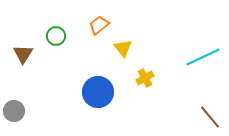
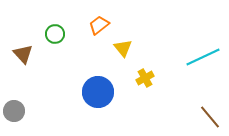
green circle: moved 1 px left, 2 px up
brown triangle: rotated 15 degrees counterclockwise
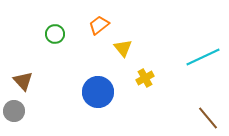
brown triangle: moved 27 px down
brown line: moved 2 px left, 1 px down
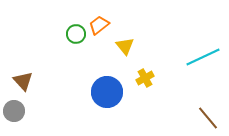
green circle: moved 21 px right
yellow triangle: moved 2 px right, 2 px up
blue circle: moved 9 px right
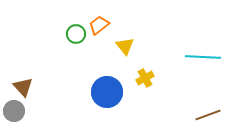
cyan line: rotated 28 degrees clockwise
brown triangle: moved 6 px down
brown line: moved 3 px up; rotated 70 degrees counterclockwise
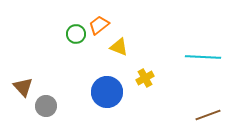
yellow triangle: moved 6 px left, 1 px down; rotated 30 degrees counterclockwise
gray circle: moved 32 px right, 5 px up
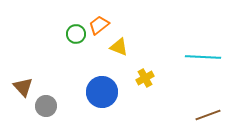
blue circle: moved 5 px left
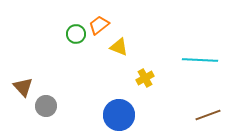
cyan line: moved 3 px left, 3 px down
blue circle: moved 17 px right, 23 px down
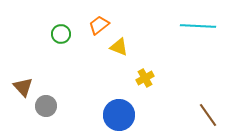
green circle: moved 15 px left
cyan line: moved 2 px left, 34 px up
brown line: rotated 75 degrees clockwise
